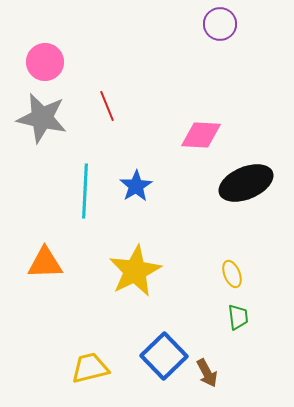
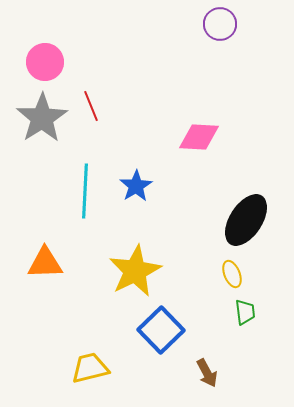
red line: moved 16 px left
gray star: rotated 27 degrees clockwise
pink diamond: moved 2 px left, 2 px down
black ellipse: moved 37 px down; rotated 34 degrees counterclockwise
green trapezoid: moved 7 px right, 5 px up
blue square: moved 3 px left, 26 px up
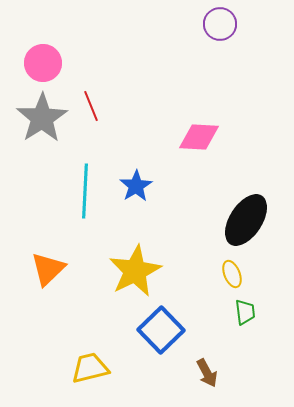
pink circle: moved 2 px left, 1 px down
orange triangle: moved 3 px right, 6 px down; rotated 42 degrees counterclockwise
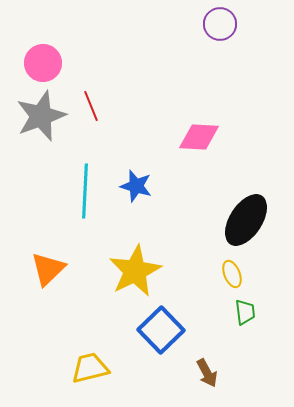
gray star: moved 1 px left, 2 px up; rotated 12 degrees clockwise
blue star: rotated 24 degrees counterclockwise
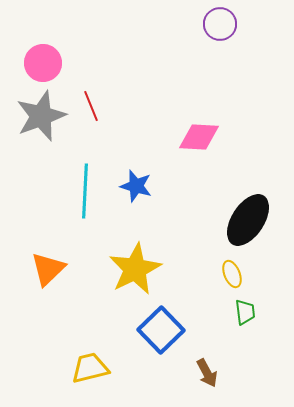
black ellipse: moved 2 px right
yellow star: moved 2 px up
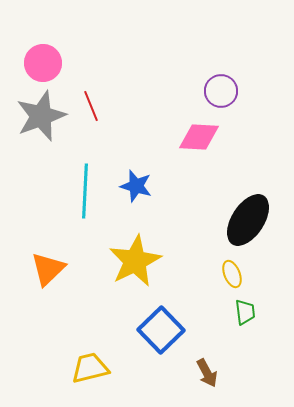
purple circle: moved 1 px right, 67 px down
yellow star: moved 8 px up
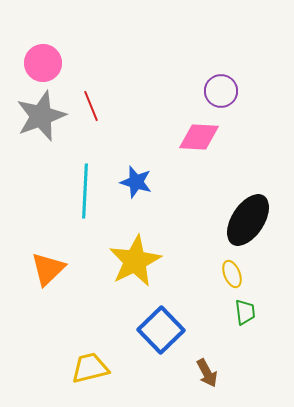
blue star: moved 4 px up
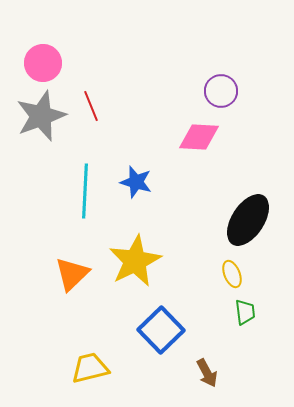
orange triangle: moved 24 px right, 5 px down
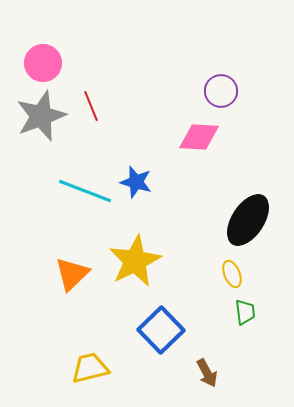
cyan line: rotated 72 degrees counterclockwise
